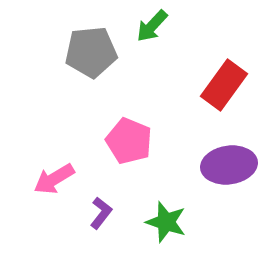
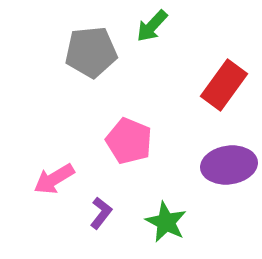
green star: rotated 9 degrees clockwise
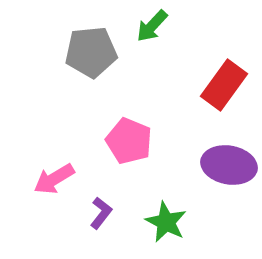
purple ellipse: rotated 18 degrees clockwise
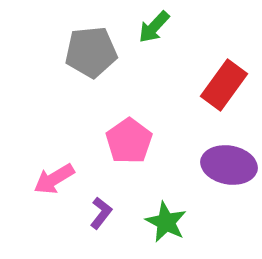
green arrow: moved 2 px right, 1 px down
pink pentagon: rotated 15 degrees clockwise
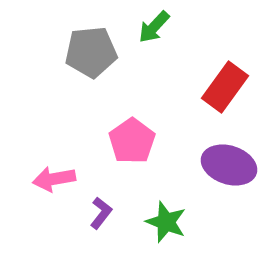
red rectangle: moved 1 px right, 2 px down
pink pentagon: moved 3 px right
purple ellipse: rotated 8 degrees clockwise
pink arrow: rotated 21 degrees clockwise
green star: rotated 6 degrees counterclockwise
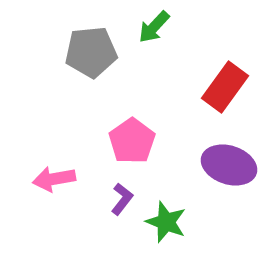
purple L-shape: moved 21 px right, 14 px up
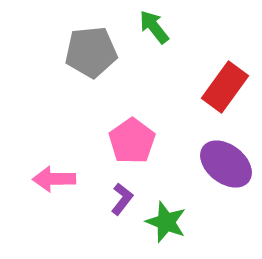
green arrow: rotated 99 degrees clockwise
purple ellipse: moved 3 px left, 1 px up; rotated 20 degrees clockwise
pink arrow: rotated 9 degrees clockwise
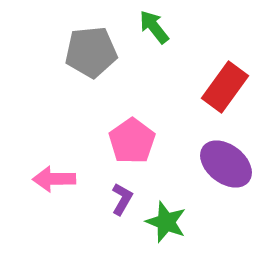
purple L-shape: rotated 8 degrees counterclockwise
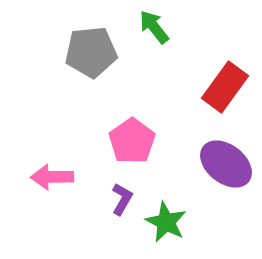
pink arrow: moved 2 px left, 2 px up
green star: rotated 6 degrees clockwise
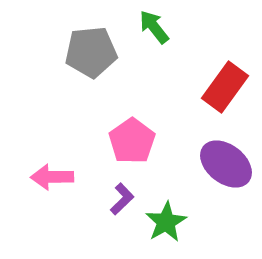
purple L-shape: rotated 16 degrees clockwise
green star: rotated 15 degrees clockwise
